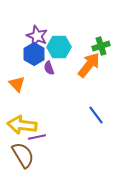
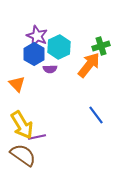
cyan hexagon: rotated 25 degrees counterclockwise
purple semicircle: moved 1 px right, 1 px down; rotated 72 degrees counterclockwise
yellow arrow: rotated 128 degrees counterclockwise
brown semicircle: rotated 24 degrees counterclockwise
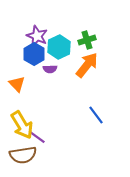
green cross: moved 14 px left, 6 px up
orange arrow: moved 2 px left
purple line: rotated 48 degrees clockwise
brown semicircle: rotated 136 degrees clockwise
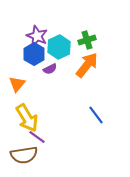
purple semicircle: rotated 24 degrees counterclockwise
orange triangle: rotated 24 degrees clockwise
yellow arrow: moved 5 px right, 7 px up
brown semicircle: moved 1 px right
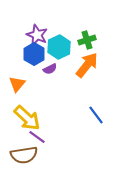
purple star: moved 1 px up
yellow arrow: rotated 16 degrees counterclockwise
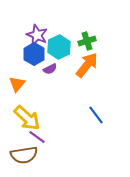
green cross: moved 1 px down
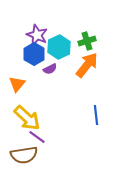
blue line: rotated 30 degrees clockwise
